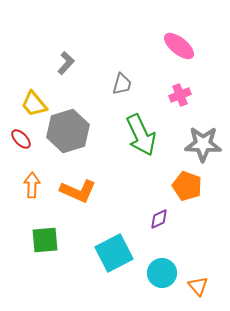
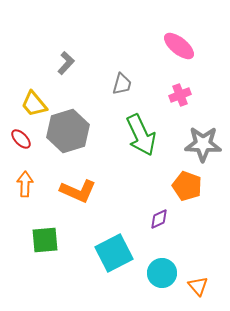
orange arrow: moved 7 px left, 1 px up
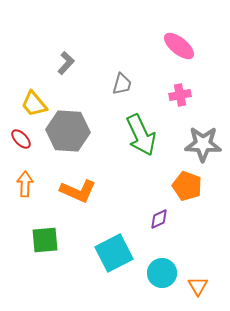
pink cross: rotated 10 degrees clockwise
gray hexagon: rotated 21 degrees clockwise
orange triangle: rotated 10 degrees clockwise
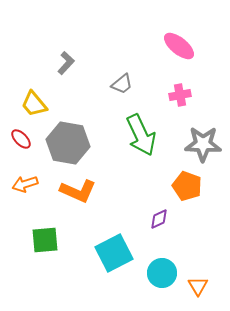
gray trapezoid: rotated 35 degrees clockwise
gray hexagon: moved 12 px down; rotated 6 degrees clockwise
orange arrow: rotated 110 degrees counterclockwise
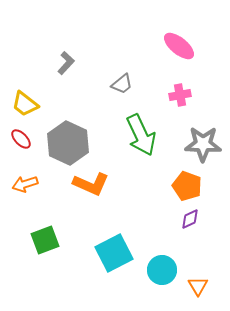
yellow trapezoid: moved 9 px left; rotated 12 degrees counterclockwise
gray hexagon: rotated 15 degrees clockwise
orange L-shape: moved 13 px right, 7 px up
purple diamond: moved 31 px right
green square: rotated 16 degrees counterclockwise
cyan circle: moved 3 px up
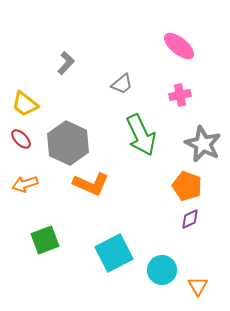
gray star: rotated 24 degrees clockwise
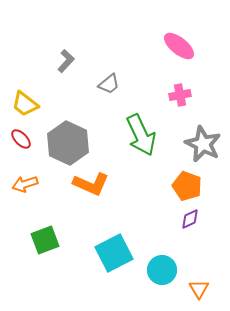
gray L-shape: moved 2 px up
gray trapezoid: moved 13 px left
orange triangle: moved 1 px right, 3 px down
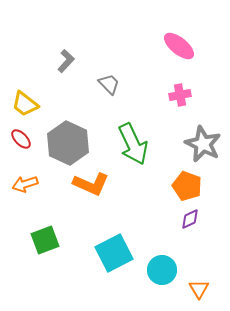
gray trapezoid: rotated 95 degrees counterclockwise
green arrow: moved 8 px left, 9 px down
